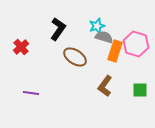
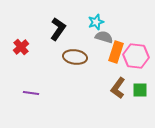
cyan star: moved 1 px left, 4 px up
pink hexagon: moved 12 px down; rotated 10 degrees counterclockwise
orange rectangle: moved 1 px right, 1 px down
brown ellipse: rotated 25 degrees counterclockwise
brown L-shape: moved 13 px right, 2 px down
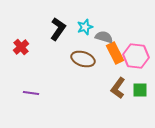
cyan star: moved 11 px left, 5 px down
orange rectangle: moved 1 px left, 1 px down; rotated 45 degrees counterclockwise
brown ellipse: moved 8 px right, 2 px down; rotated 10 degrees clockwise
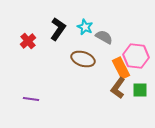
cyan star: rotated 28 degrees counterclockwise
gray semicircle: rotated 12 degrees clockwise
red cross: moved 7 px right, 6 px up
orange rectangle: moved 6 px right, 15 px down
purple line: moved 6 px down
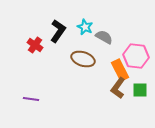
black L-shape: moved 2 px down
red cross: moved 7 px right, 4 px down; rotated 14 degrees counterclockwise
orange rectangle: moved 1 px left, 2 px down
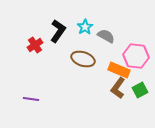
cyan star: rotated 14 degrees clockwise
gray semicircle: moved 2 px right, 1 px up
red cross: rotated 21 degrees clockwise
orange rectangle: moved 1 px left; rotated 40 degrees counterclockwise
green square: rotated 28 degrees counterclockwise
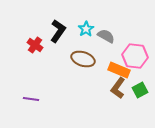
cyan star: moved 1 px right, 2 px down
red cross: rotated 21 degrees counterclockwise
pink hexagon: moved 1 px left
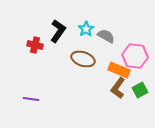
red cross: rotated 21 degrees counterclockwise
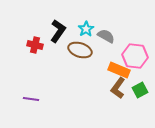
brown ellipse: moved 3 px left, 9 px up
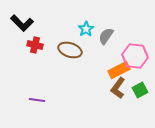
black L-shape: moved 36 px left, 8 px up; rotated 100 degrees clockwise
gray semicircle: rotated 84 degrees counterclockwise
brown ellipse: moved 10 px left
orange rectangle: rotated 50 degrees counterclockwise
purple line: moved 6 px right, 1 px down
